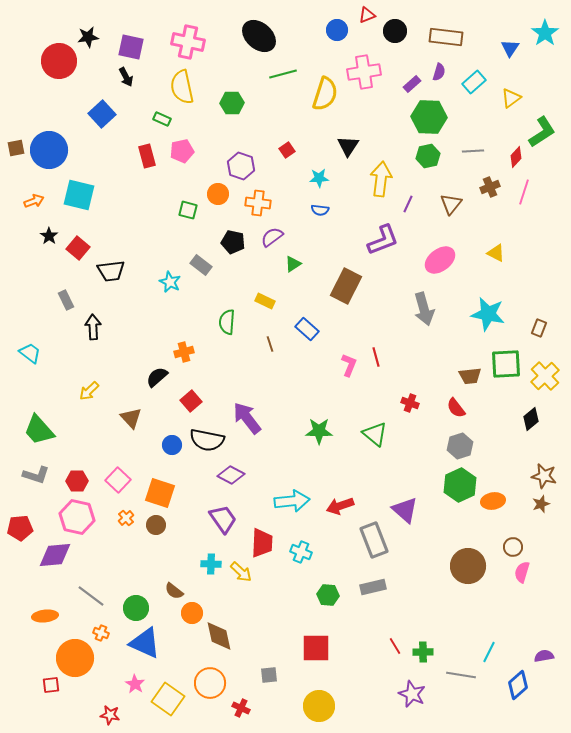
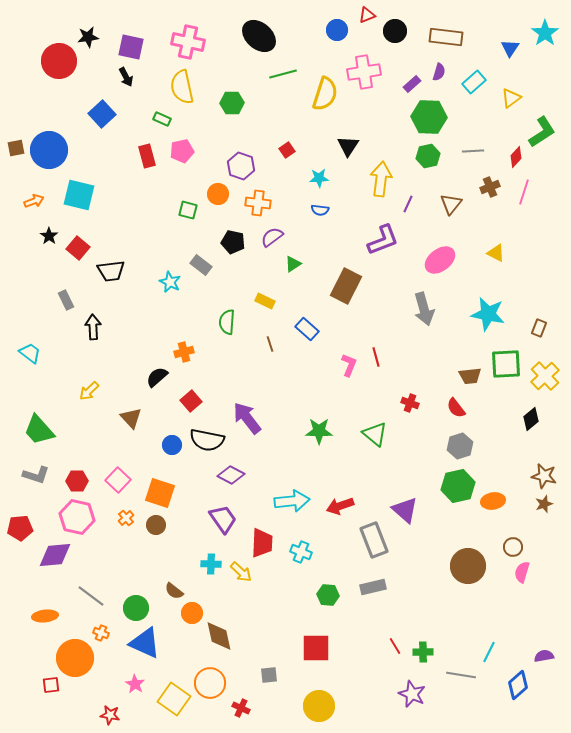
green hexagon at (460, 485): moved 2 px left, 1 px down; rotated 12 degrees clockwise
brown star at (541, 504): moved 3 px right
yellow square at (168, 699): moved 6 px right
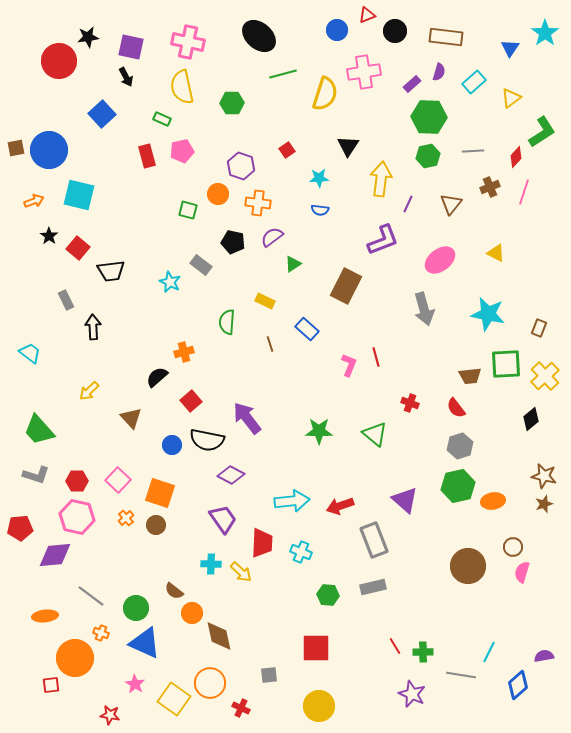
purple triangle at (405, 510): moved 10 px up
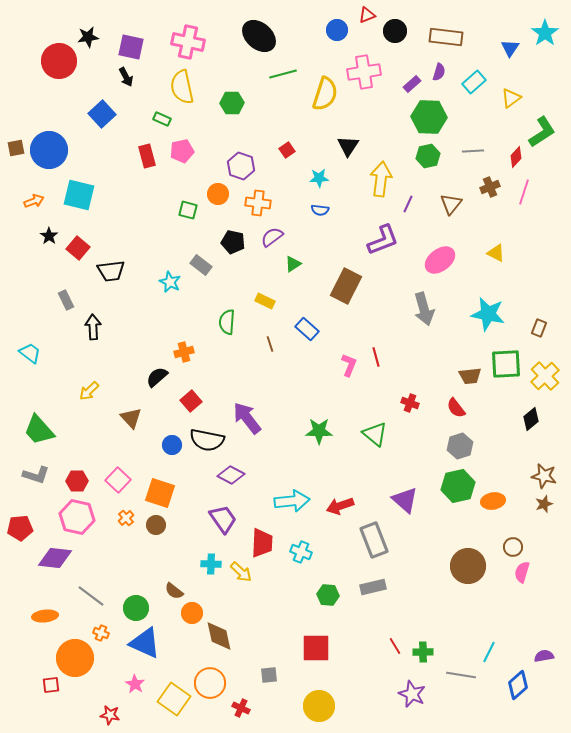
purple diamond at (55, 555): moved 3 px down; rotated 12 degrees clockwise
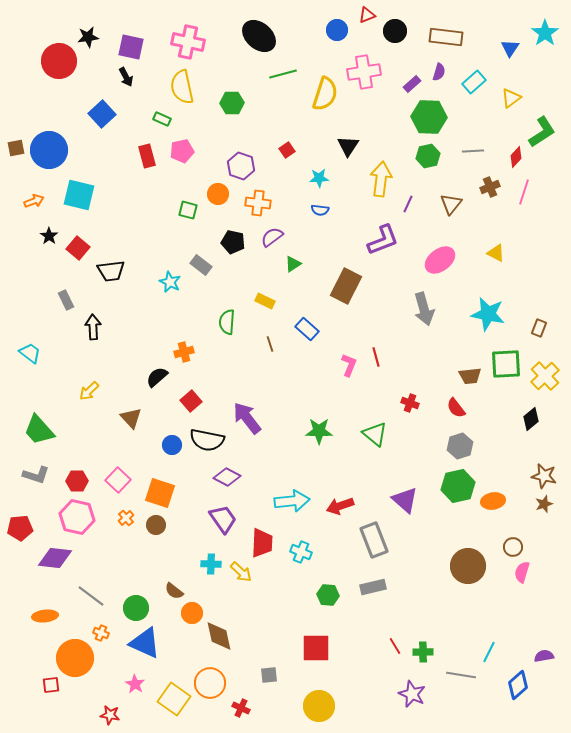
purple diamond at (231, 475): moved 4 px left, 2 px down
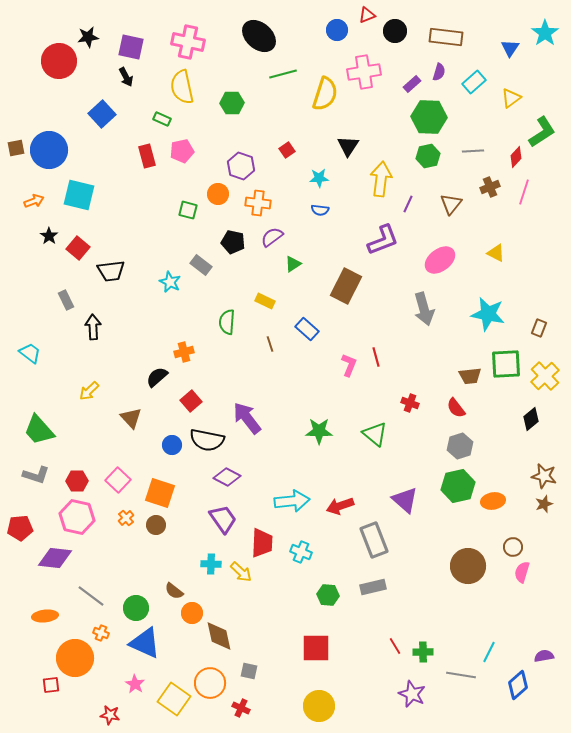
gray square at (269, 675): moved 20 px left, 4 px up; rotated 18 degrees clockwise
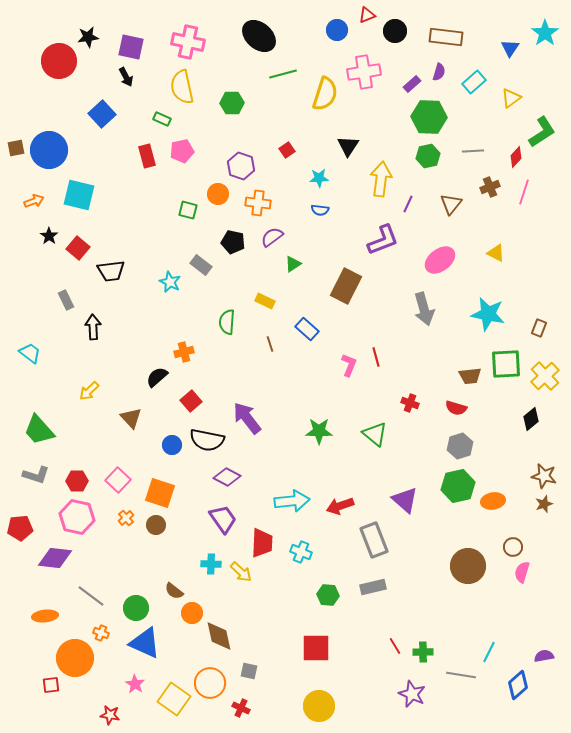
red semicircle at (456, 408): rotated 35 degrees counterclockwise
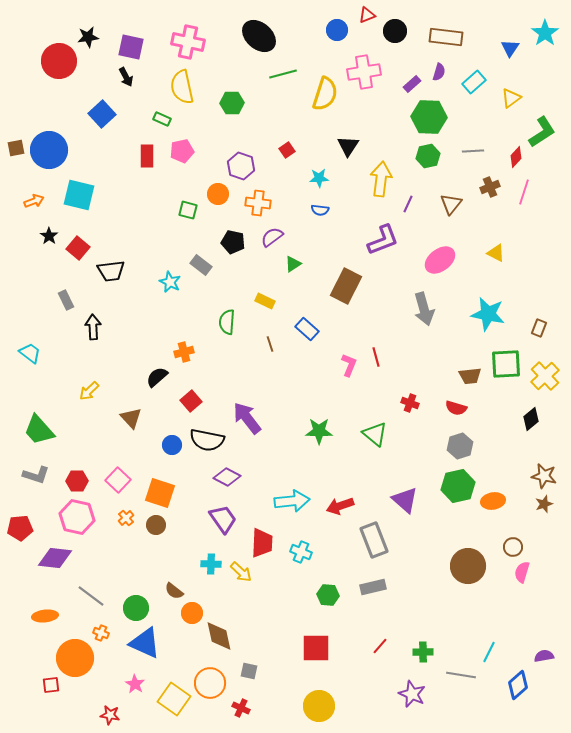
red rectangle at (147, 156): rotated 15 degrees clockwise
red line at (395, 646): moved 15 px left; rotated 72 degrees clockwise
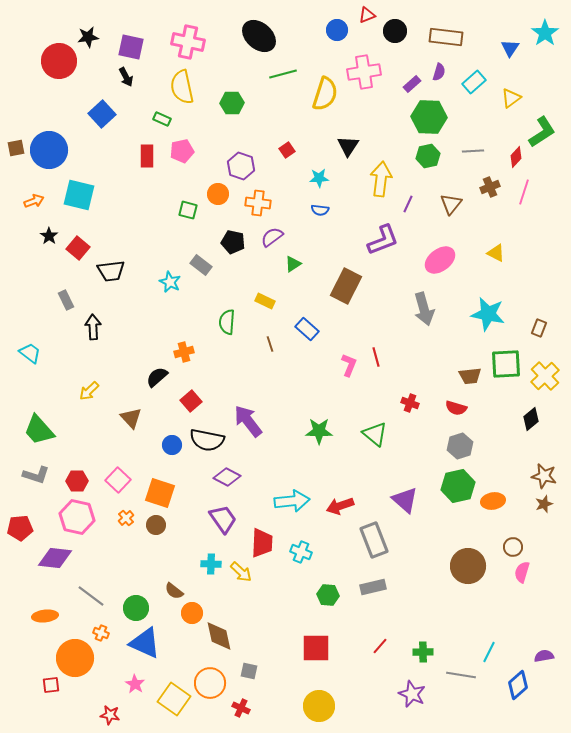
purple arrow at (247, 418): moved 1 px right, 3 px down
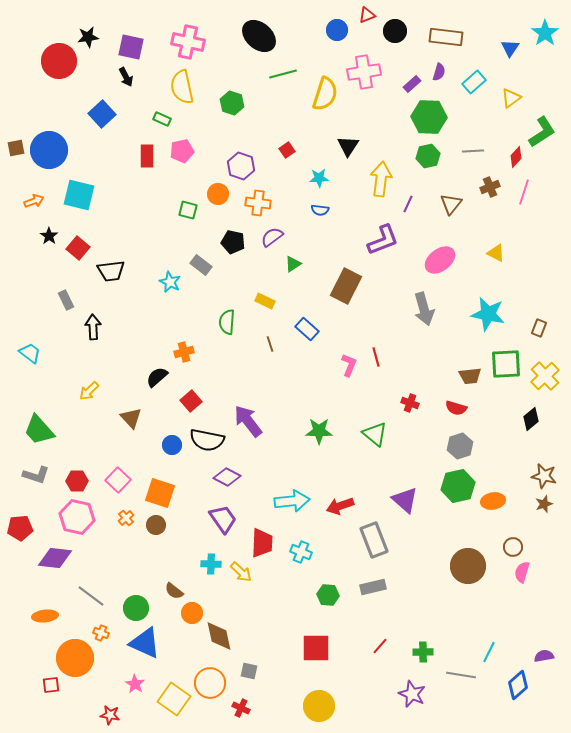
green hexagon at (232, 103): rotated 20 degrees clockwise
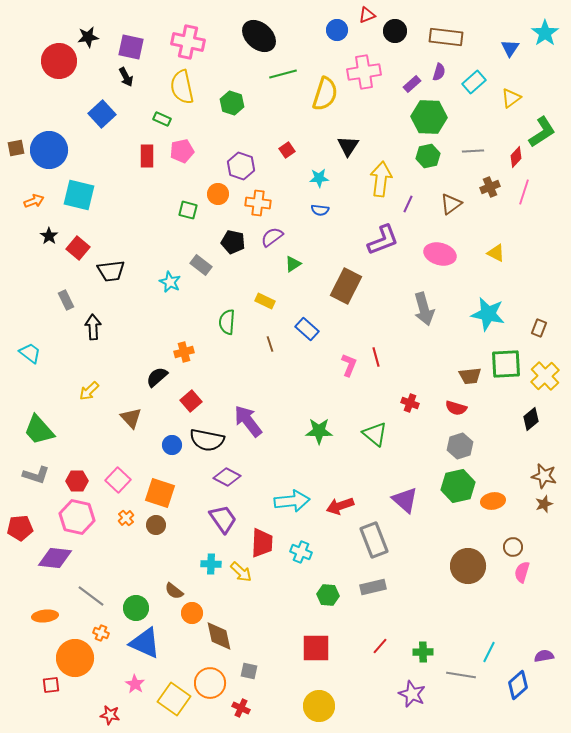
brown triangle at (451, 204): rotated 15 degrees clockwise
pink ellipse at (440, 260): moved 6 px up; rotated 52 degrees clockwise
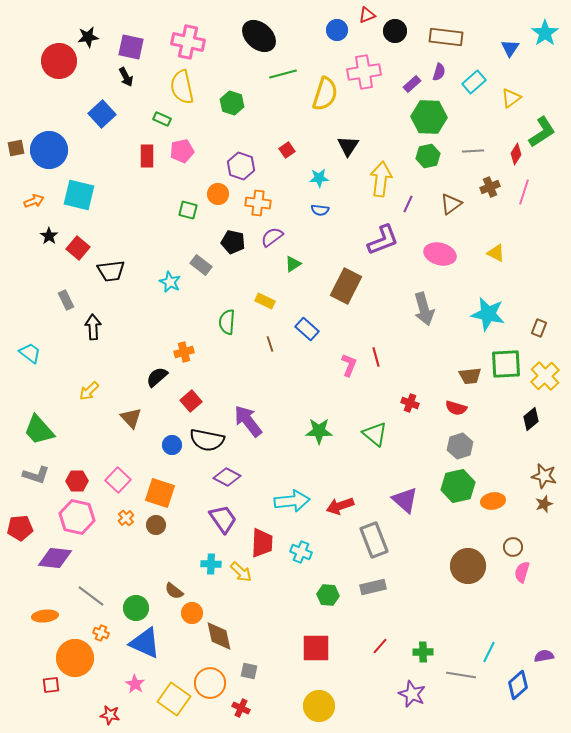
red diamond at (516, 157): moved 3 px up; rotated 10 degrees counterclockwise
